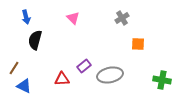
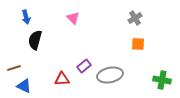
gray cross: moved 13 px right
brown line: rotated 40 degrees clockwise
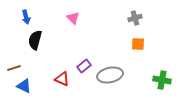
gray cross: rotated 16 degrees clockwise
red triangle: rotated 28 degrees clockwise
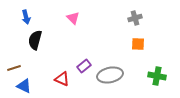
green cross: moved 5 px left, 4 px up
